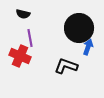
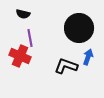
blue arrow: moved 10 px down
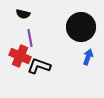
black circle: moved 2 px right, 1 px up
black L-shape: moved 27 px left
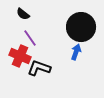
black semicircle: rotated 24 degrees clockwise
purple line: rotated 24 degrees counterclockwise
blue arrow: moved 12 px left, 5 px up
black L-shape: moved 2 px down
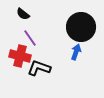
red cross: rotated 10 degrees counterclockwise
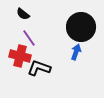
purple line: moved 1 px left
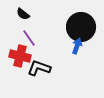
blue arrow: moved 1 px right, 6 px up
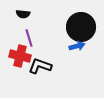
black semicircle: rotated 32 degrees counterclockwise
purple line: rotated 18 degrees clockwise
blue arrow: rotated 56 degrees clockwise
black L-shape: moved 1 px right, 2 px up
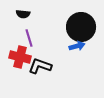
red cross: moved 1 px down
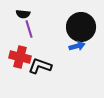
purple line: moved 9 px up
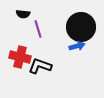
purple line: moved 9 px right
